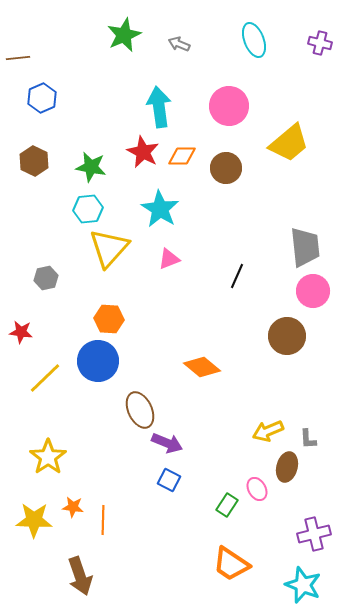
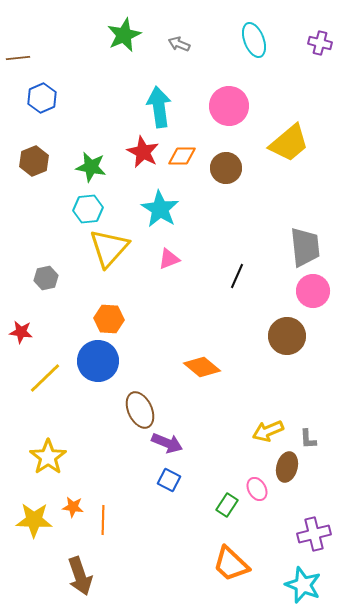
brown hexagon at (34, 161): rotated 12 degrees clockwise
orange trapezoid at (231, 564): rotated 9 degrees clockwise
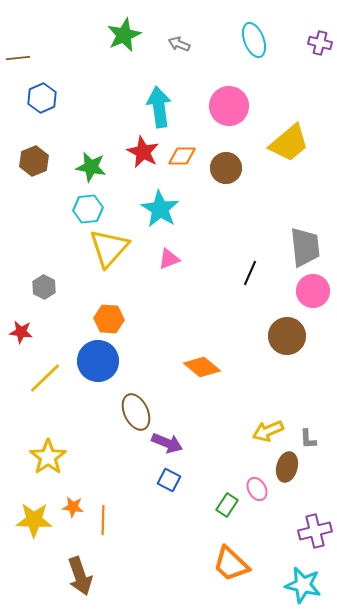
black line at (237, 276): moved 13 px right, 3 px up
gray hexagon at (46, 278): moved 2 px left, 9 px down; rotated 20 degrees counterclockwise
brown ellipse at (140, 410): moved 4 px left, 2 px down
purple cross at (314, 534): moved 1 px right, 3 px up
cyan star at (303, 585): rotated 9 degrees counterclockwise
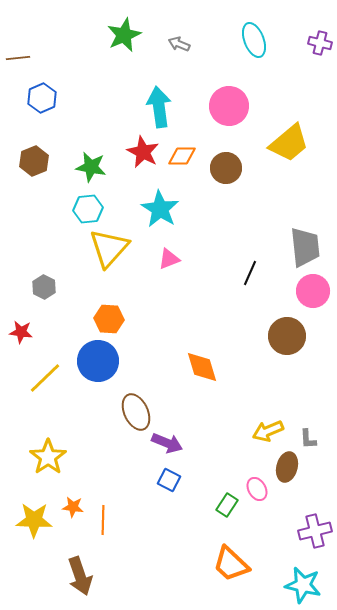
orange diamond at (202, 367): rotated 33 degrees clockwise
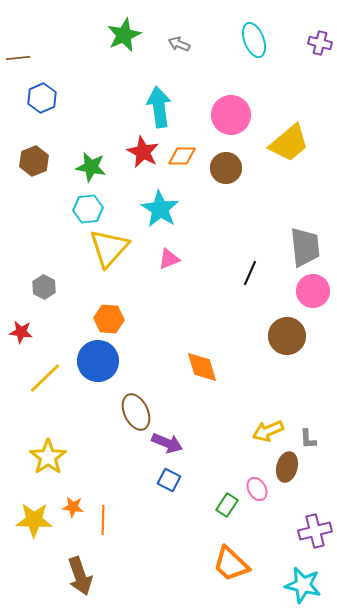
pink circle at (229, 106): moved 2 px right, 9 px down
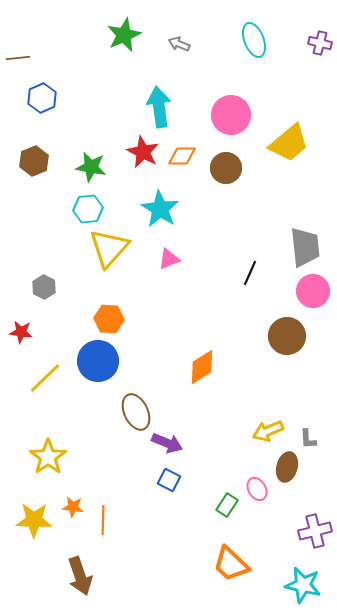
orange diamond at (202, 367): rotated 75 degrees clockwise
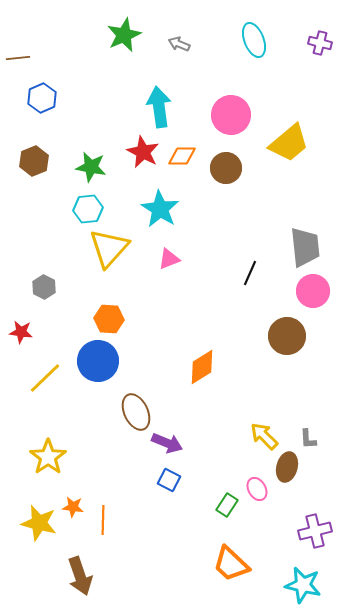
yellow arrow at (268, 431): moved 4 px left, 5 px down; rotated 68 degrees clockwise
yellow star at (34, 520): moved 5 px right, 3 px down; rotated 12 degrees clockwise
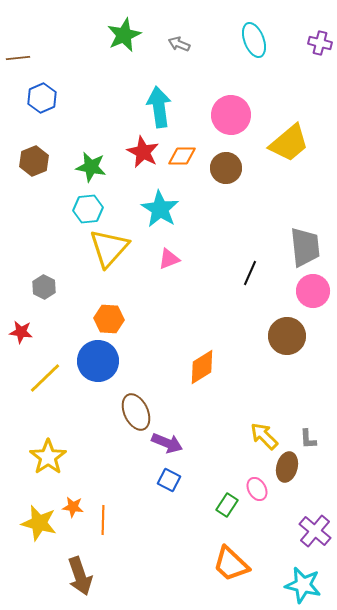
purple cross at (315, 531): rotated 36 degrees counterclockwise
